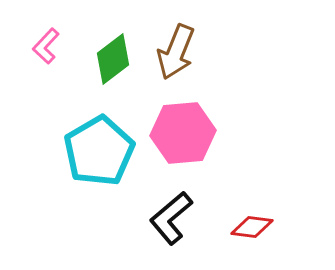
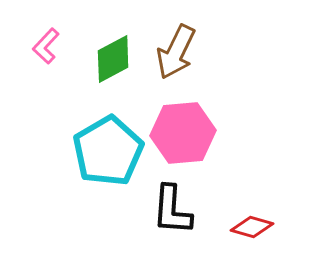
brown arrow: rotated 4 degrees clockwise
green diamond: rotated 9 degrees clockwise
cyan pentagon: moved 9 px right
black L-shape: moved 1 px right, 8 px up; rotated 46 degrees counterclockwise
red diamond: rotated 9 degrees clockwise
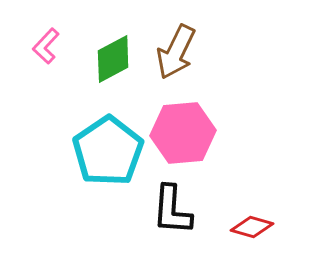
cyan pentagon: rotated 4 degrees counterclockwise
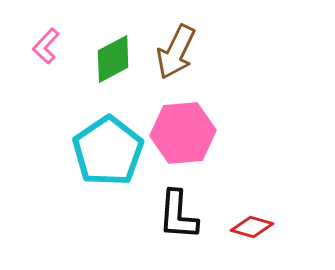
black L-shape: moved 6 px right, 5 px down
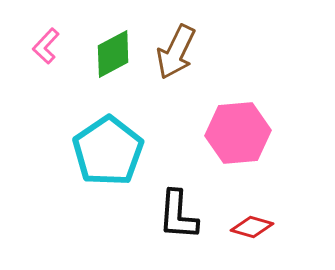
green diamond: moved 5 px up
pink hexagon: moved 55 px right
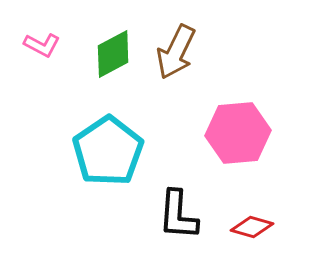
pink L-shape: moved 4 px left, 1 px up; rotated 105 degrees counterclockwise
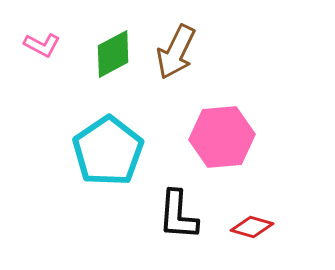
pink hexagon: moved 16 px left, 4 px down
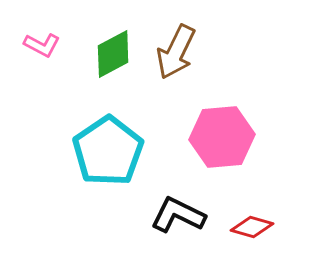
black L-shape: rotated 112 degrees clockwise
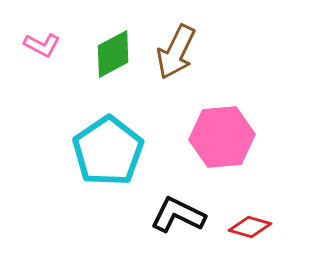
red diamond: moved 2 px left
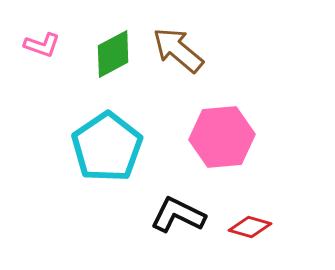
pink L-shape: rotated 9 degrees counterclockwise
brown arrow: moved 2 px right, 2 px up; rotated 104 degrees clockwise
cyan pentagon: moved 1 px left, 4 px up
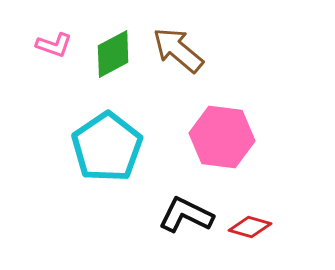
pink L-shape: moved 12 px right
pink hexagon: rotated 12 degrees clockwise
black L-shape: moved 8 px right
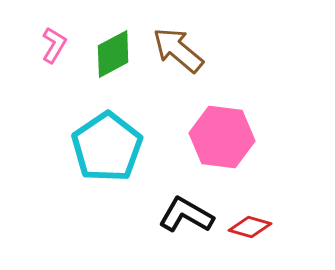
pink L-shape: rotated 78 degrees counterclockwise
black L-shape: rotated 4 degrees clockwise
